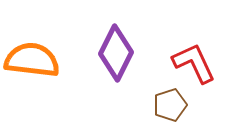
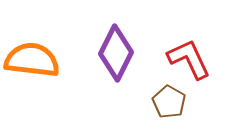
red L-shape: moved 5 px left, 4 px up
brown pentagon: moved 1 px left, 3 px up; rotated 24 degrees counterclockwise
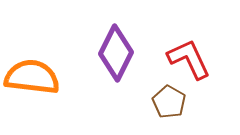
orange semicircle: moved 17 px down
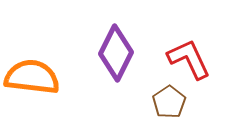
brown pentagon: rotated 8 degrees clockwise
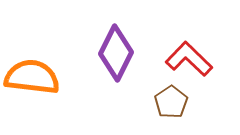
red L-shape: rotated 21 degrees counterclockwise
brown pentagon: moved 2 px right
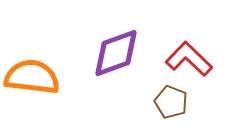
purple diamond: rotated 44 degrees clockwise
brown pentagon: rotated 16 degrees counterclockwise
